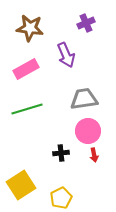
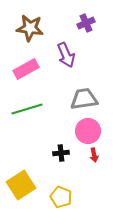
yellow pentagon: moved 1 px up; rotated 25 degrees counterclockwise
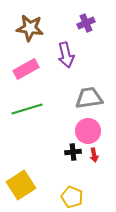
purple arrow: rotated 10 degrees clockwise
gray trapezoid: moved 5 px right, 1 px up
black cross: moved 12 px right, 1 px up
yellow pentagon: moved 11 px right
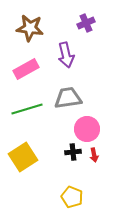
gray trapezoid: moved 21 px left
pink circle: moved 1 px left, 2 px up
yellow square: moved 2 px right, 28 px up
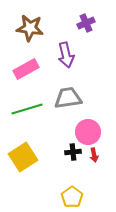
pink circle: moved 1 px right, 3 px down
yellow pentagon: rotated 15 degrees clockwise
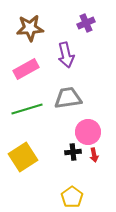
brown star: rotated 12 degrees counterclockwise
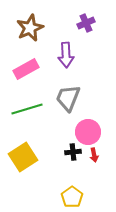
brown star: rotated 20 degrees counterclockwise
purple arrow: rotated 10 degrees clockwise
gray trapezoid: rotated 60 degrees counterclockwise
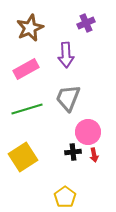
yellow pentagon: moved 7 px left
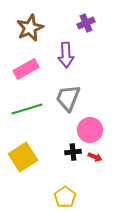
pink circle: moved 2 px right, 2 px up
red arrow: moved 1 px right, 2 px down; rotated 56 degrees counterclockwise
